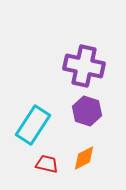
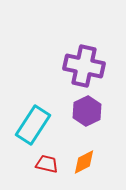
purple hexagon: rotated 16 degrees clockwise
orange diamond: moved 4 px down
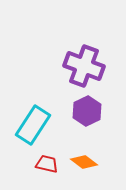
purple cross: rotated 9 degrees clockwise
orange diamond: rotated 64 degrees clockwise
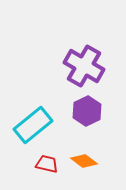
purple cross: rotated 9 degrees clockwise
cyan rectangle: rotated 18 degrees clockwise
orange diamond: moved 1 px up
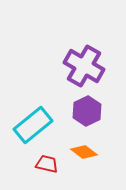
orange diamond: moved 9 px up
